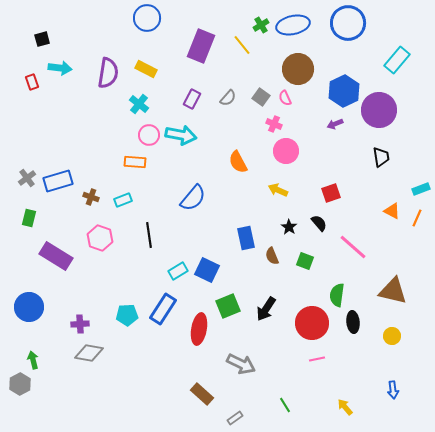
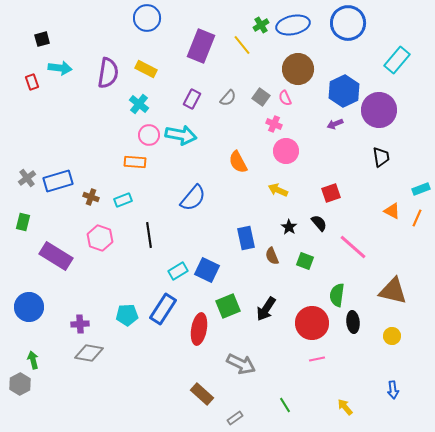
green rectangle at (29, 218): moved 6 px left, 4 px down
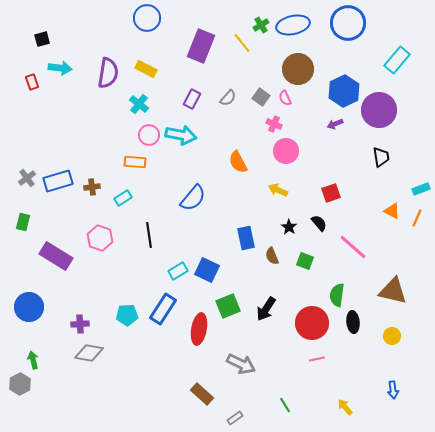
yellow line at (242, 45): moved 2 px up
brown cross at (91, 197): moved 1 px right, 10 px up; rotated 28 degrees counterclockwise
cyan rectangle at (123, 200): moved 2 px up; rotated 12 degrees counterclockwise
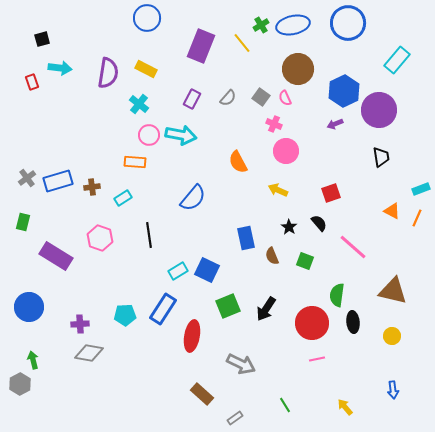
cyan pentagon at (127, 315): moved 2 px left
red ellipse at (199, 329): moved 7 px left, 7 px down
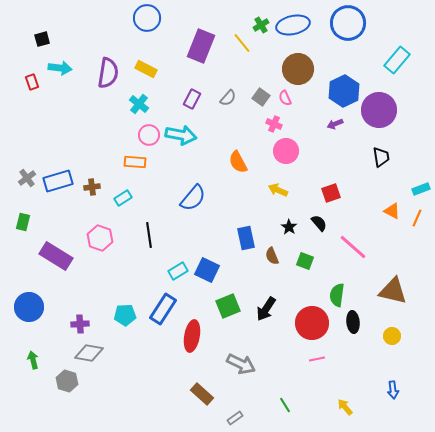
gray hexagon at (20, 384): moved 47 px right, 3 px up; rotated 15 degrees counterclockwise
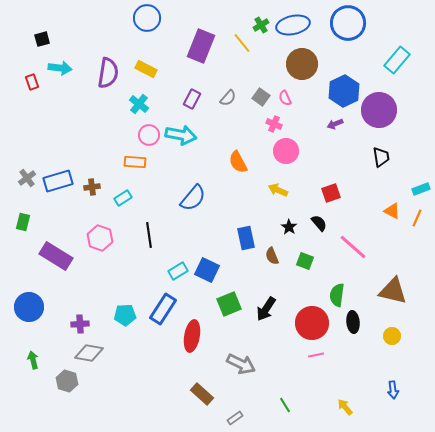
brown circle at (298, 69): moved 4 px right, 5 px up
green square at (228, 306): moved 1 px right, 2 px up
pink line at (317, 359): moved 1 px left, 4 px up
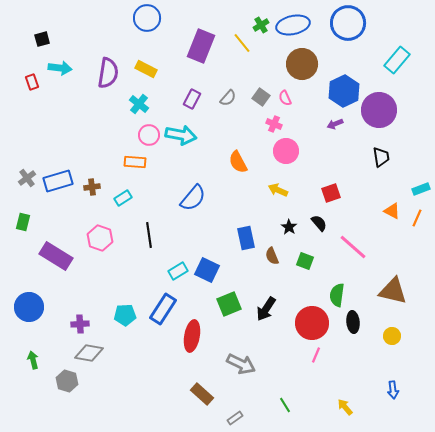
pink line at (316, 355): rotated 56 degrees counterclockwise
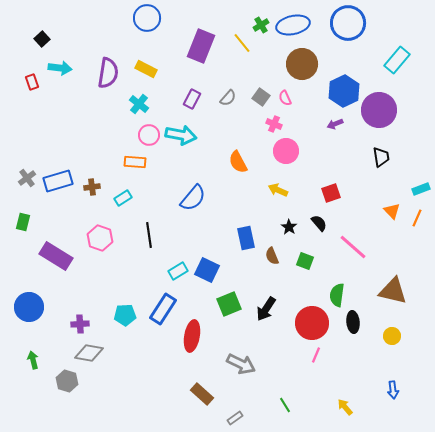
black square at (42, 39): rotated 28 degrees counterclockwise
orange triangle at (392, 211): rotated 18 degrees clockwise
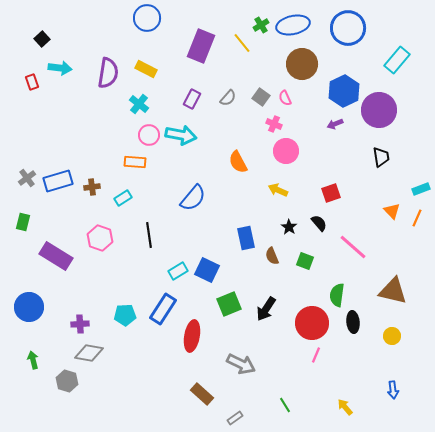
blue circle at (348, 23): moved 5 px down
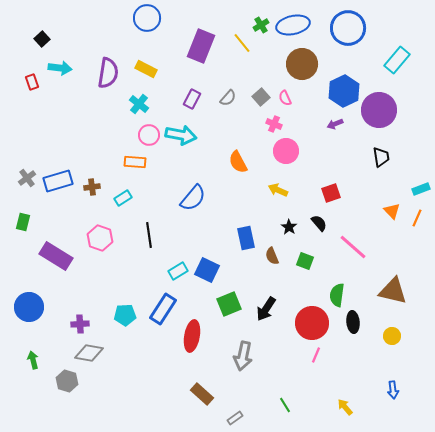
gray square at (261, 97): rotated 12 degrees clockwise
gray arrow at (241, 364): moved 2 px right, 8 px up; rotated 76 degrees clockwise
